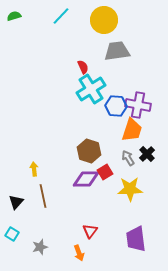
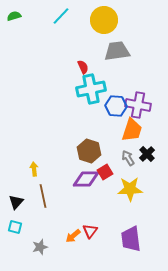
cyan cross: rotated 20 degrees clockwise
cyan square: moved 3 px right, 7 px up; rotated 16 degrees counterclockwise
purple trapezoid: moved 5 px left
orange arrow: moved 6 px left, 17 px up; rotated 70 degrees clockwise
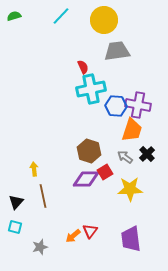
gray arrow: moved 3 px left, 1 px up; rotated 21 degrees counterclockwise
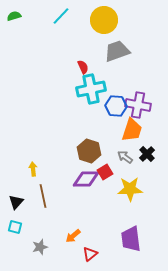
gray trapezoid: rotated 12 degrees counterclockwise
yellow arrow: moved 1 px left
red triangle: moved 23 px down; rotated 14 degrees clockwise
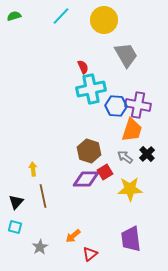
gray trapezoid: moved 9 px right, 4 px down; rotated 80 degrees clockwise
gray star: rotated 14 degrees counterclockwise
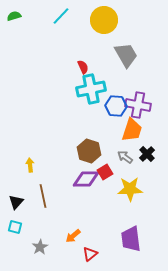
yellow arrow: moved 3 px left, 4 px up
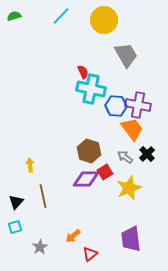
red semicircle: moved 5 px down
cyan cross: rotated 24 degrees clockwise
orange trapezoid: moved 1 px up; rotated 55 degrees counterclockwise
yellow star: moved 1 px left, 1 px up; rotated 20 degrees counterclockwise
cyan square: rotated 32 degrees counterclockwise
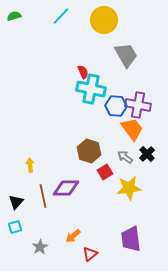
purple diamond: moved 20 px left, 9 px down
yellow star: rotated 15 degrees clockwise
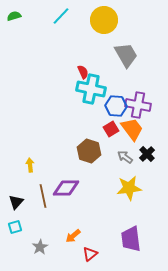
red square: moved 6 px right, 43 px up
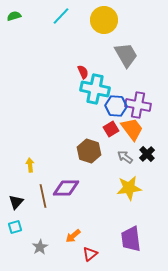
cyan cross: moved 4 px right
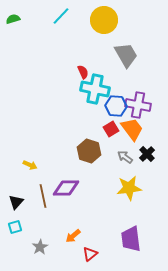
green semicircle: moved 1 px left, 3 px down
yellow arrow: rotated 120 degrees clockwise
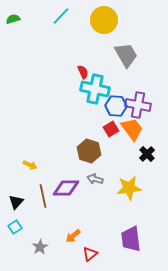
gray arrow: moved 30 px left, 22 px down; rotated 21 degrees counterclockwise
cyan square: rotated 16 degrees counterclockwise
